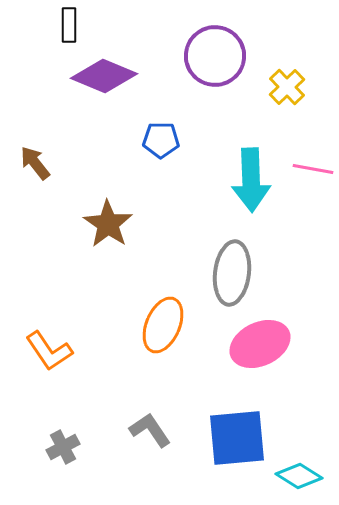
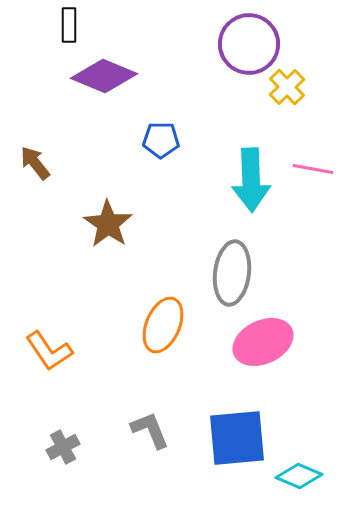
purple circle: moved 34 px right, 12 px up
pink ellipse: moved 3 px right, 2 px up
gray L-shape: rotated 12 degrees clockwise
cyan diamond: rotated 9 degrees counterclockwise
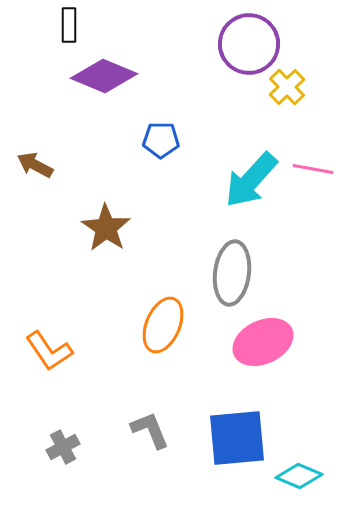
brown arrow: moved 2 px down; rotated 24 degrees counterclockwise
cyan arrow: rotated 44 degrees clockwise
brown star: moved 2 px left, 4 px down
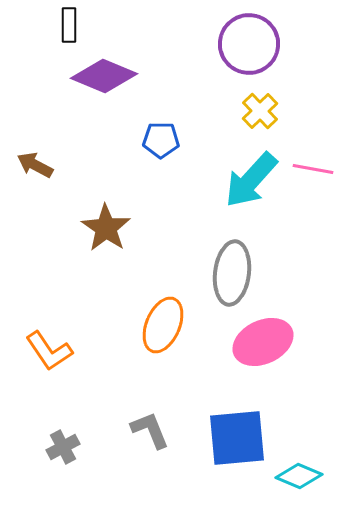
yellow cross: moved 27 px left, 24 px down
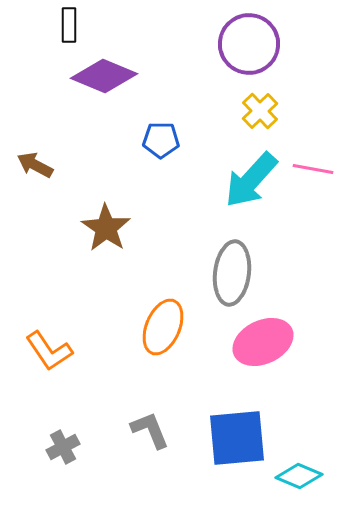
orange ellipse: moved 2 px down
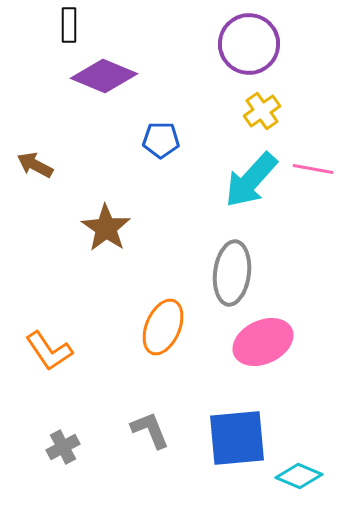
yellow cross: moved 2 px right; rotated 9 degrees clockwise
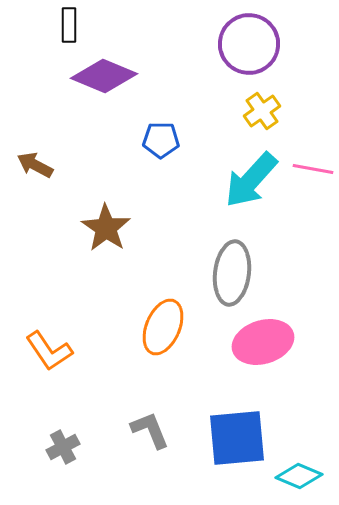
pink ellipse: rotated 8 degrees clockwise
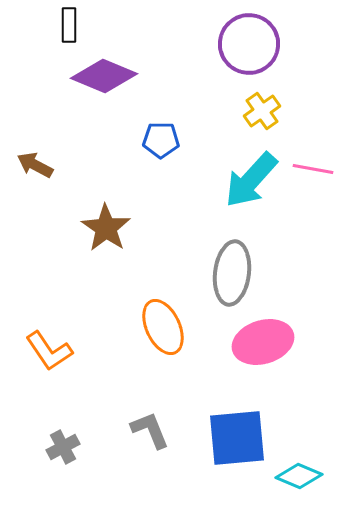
orange ellipse: rotated 48 degrees counterclockwise
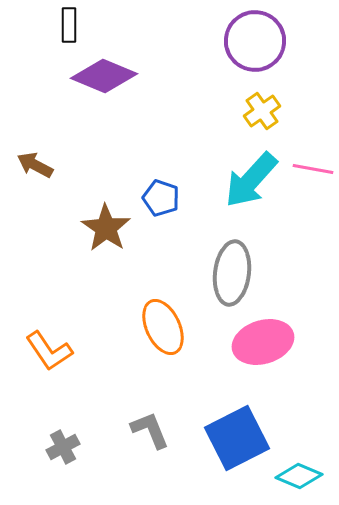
purple circle: moved 6 px right, 3 px up
blue pentagon: moved 58 px down; rotated 18 degrees clockwise
blue square: rotated 22 degrees counterclockwise
